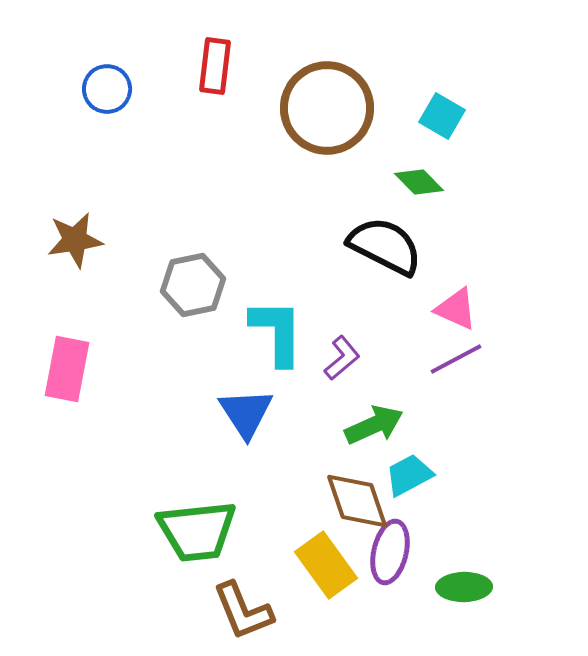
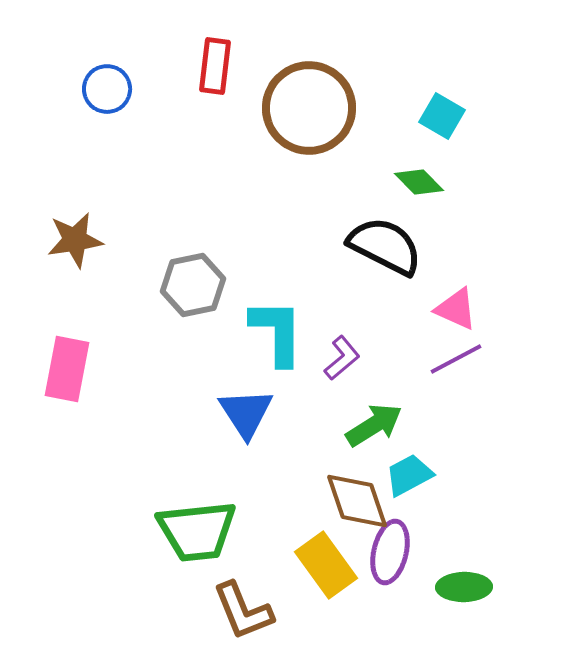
brown circle: moved 18 px left
green arrow: rotated 8 degrees counterclockwise
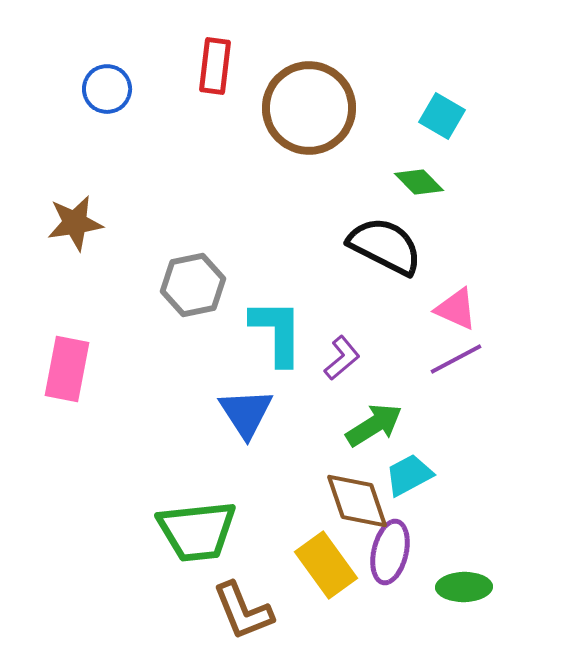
brown star: moved 17 px up
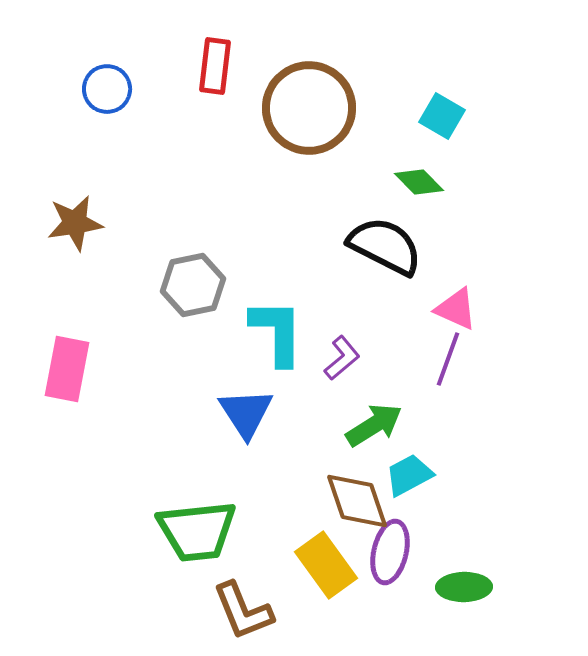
purple line: moved 8 px left; rotated 42 degrees counterclockwise
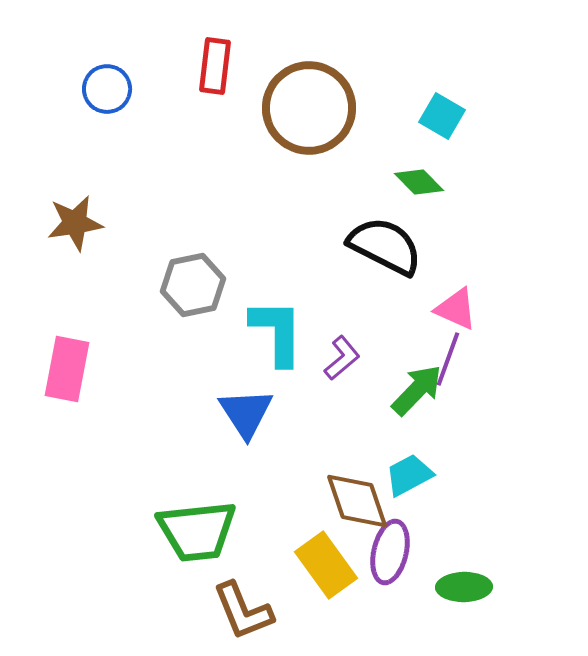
green arrow: moved 43 px right, 35 px up; rotated 14 degrees counterclockwise
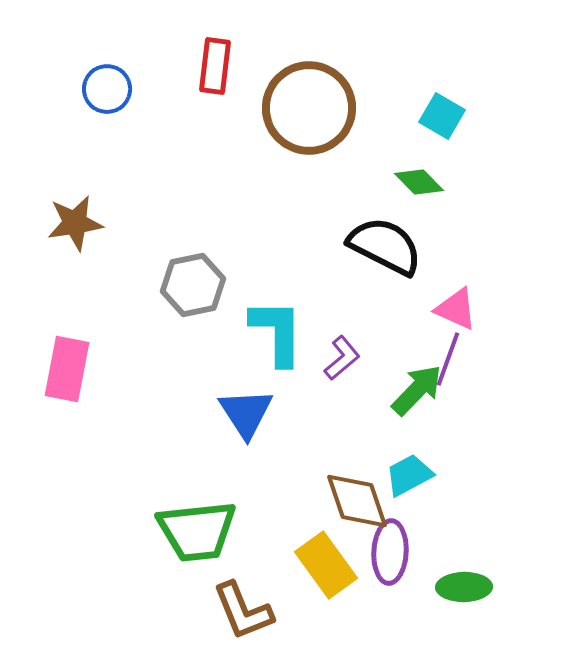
purple ellipse: rotated 10 degrees counterclockwise
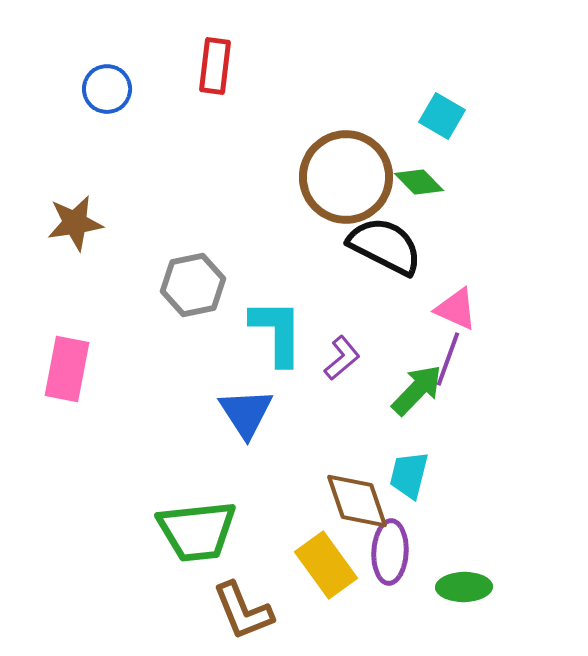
brown circle: moved 37 px right, 69 px down
cyan trapezoid: rotated 48 degrees counterclockwise
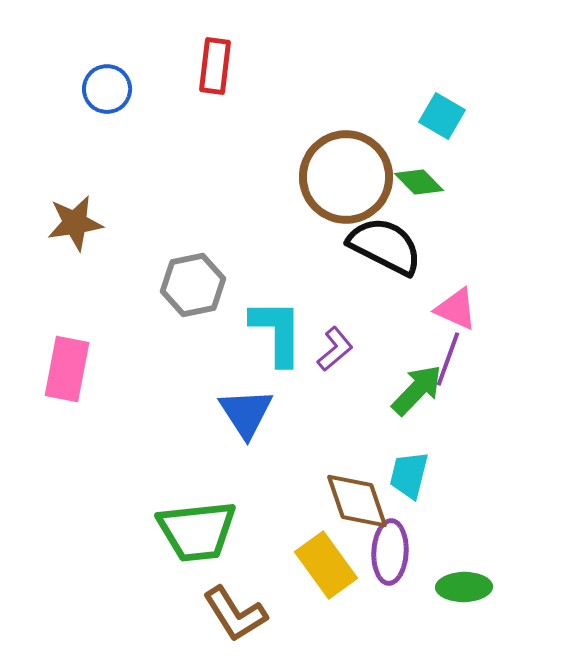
purple L-shape: moved 7 px left, 9 px up
brown L-shape: moved 8 px left, 3 px down; rotated 10 degrees counterclockwise
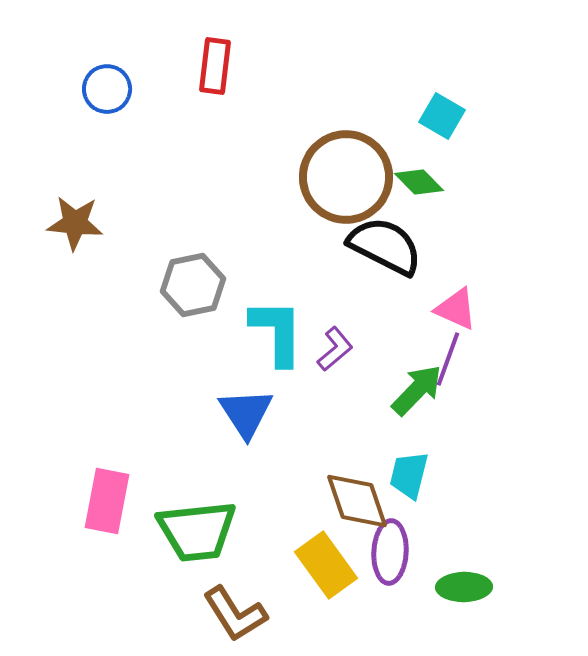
brown star: rotated 14 degrees clockwise
pink rectangle: moved 40 px right, 132 px down
